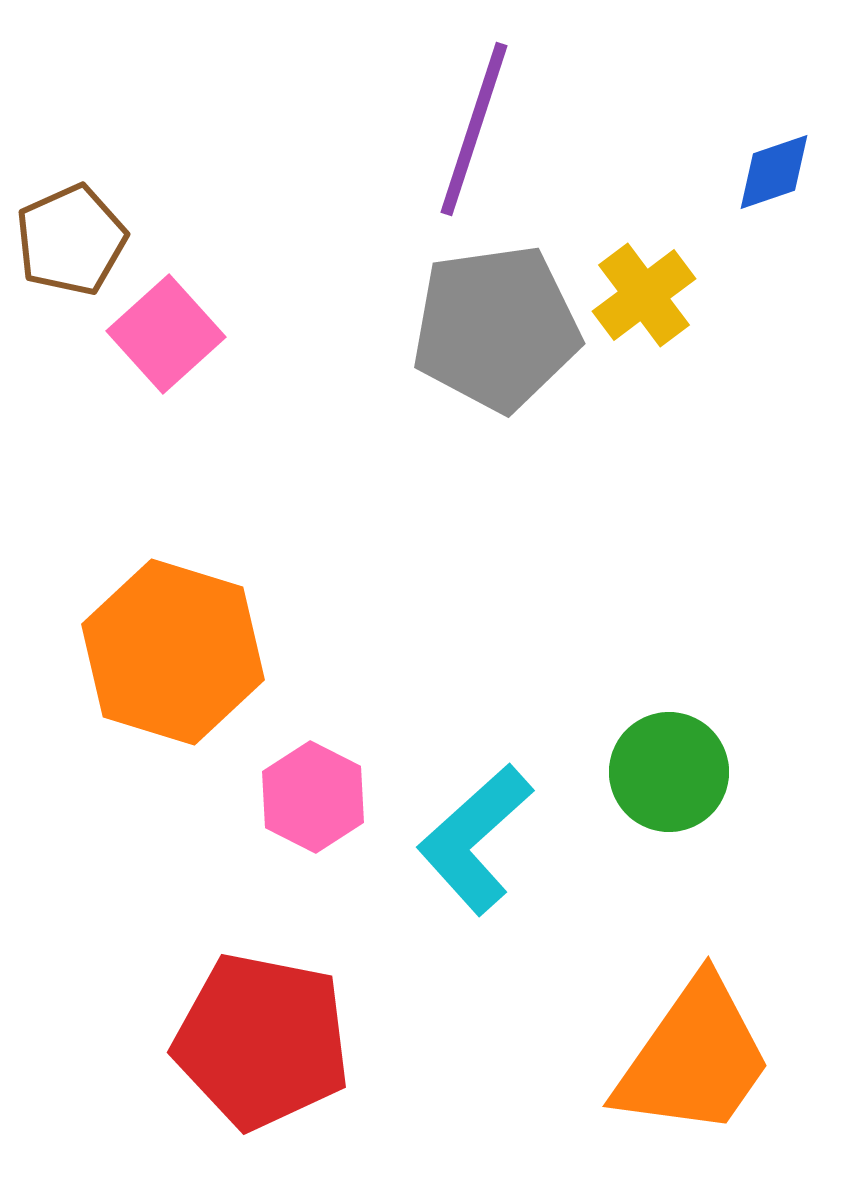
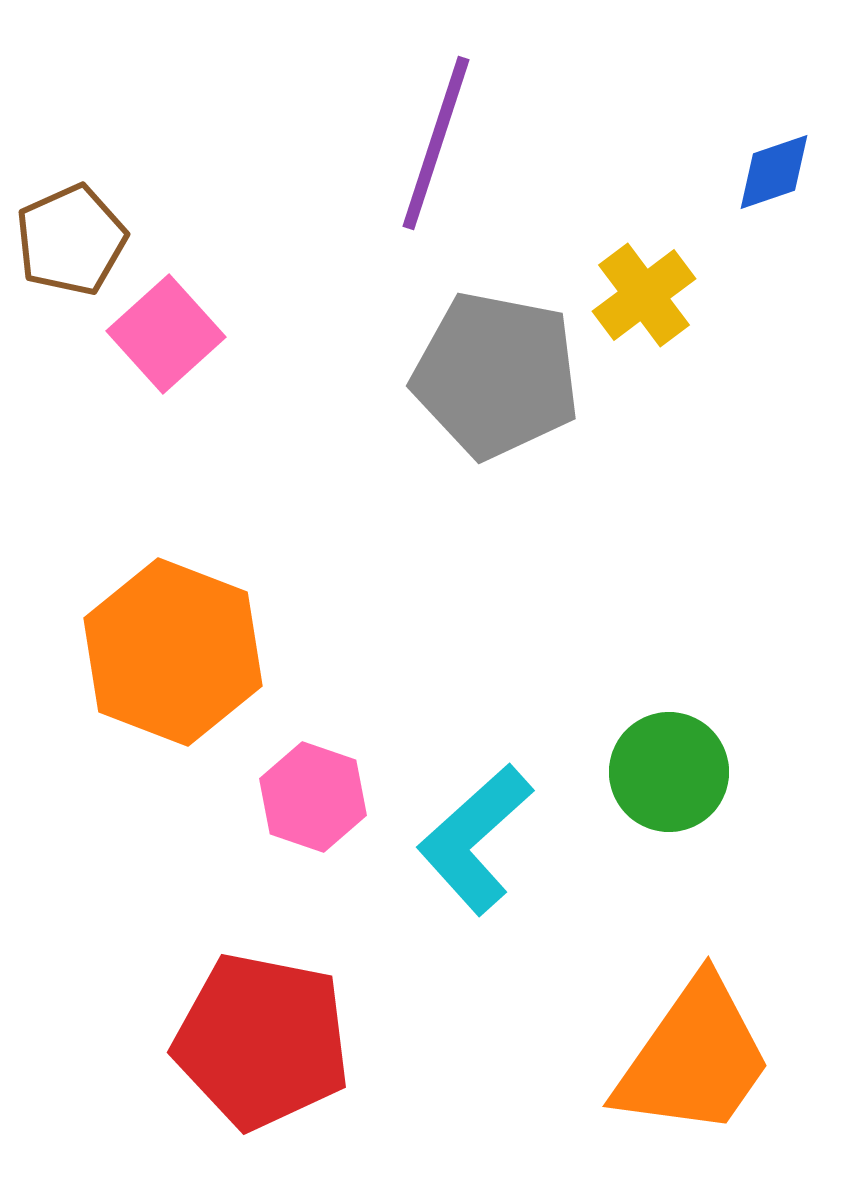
purple line: moved 38 px left, 14 px down
gray pentagon: moved 47 px down; rotated 19 degrees clockwise
orange hexagon: rotated 4 degrees clockwise
pink hexagon: rotated 8 degrees counterclockwise
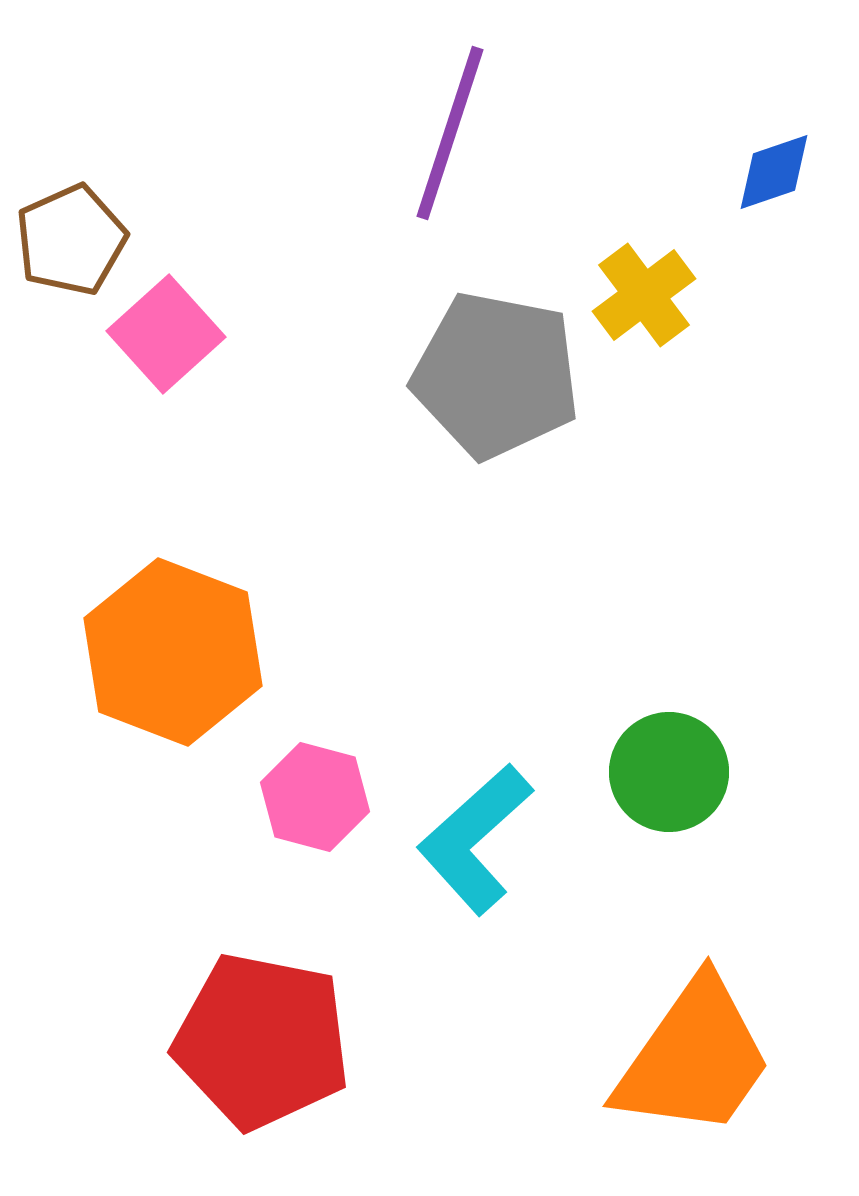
purple line: moved 14 px right, 10 px up
pink hexagon: moved 2 px right; rotated 4 degrees counterclockwise
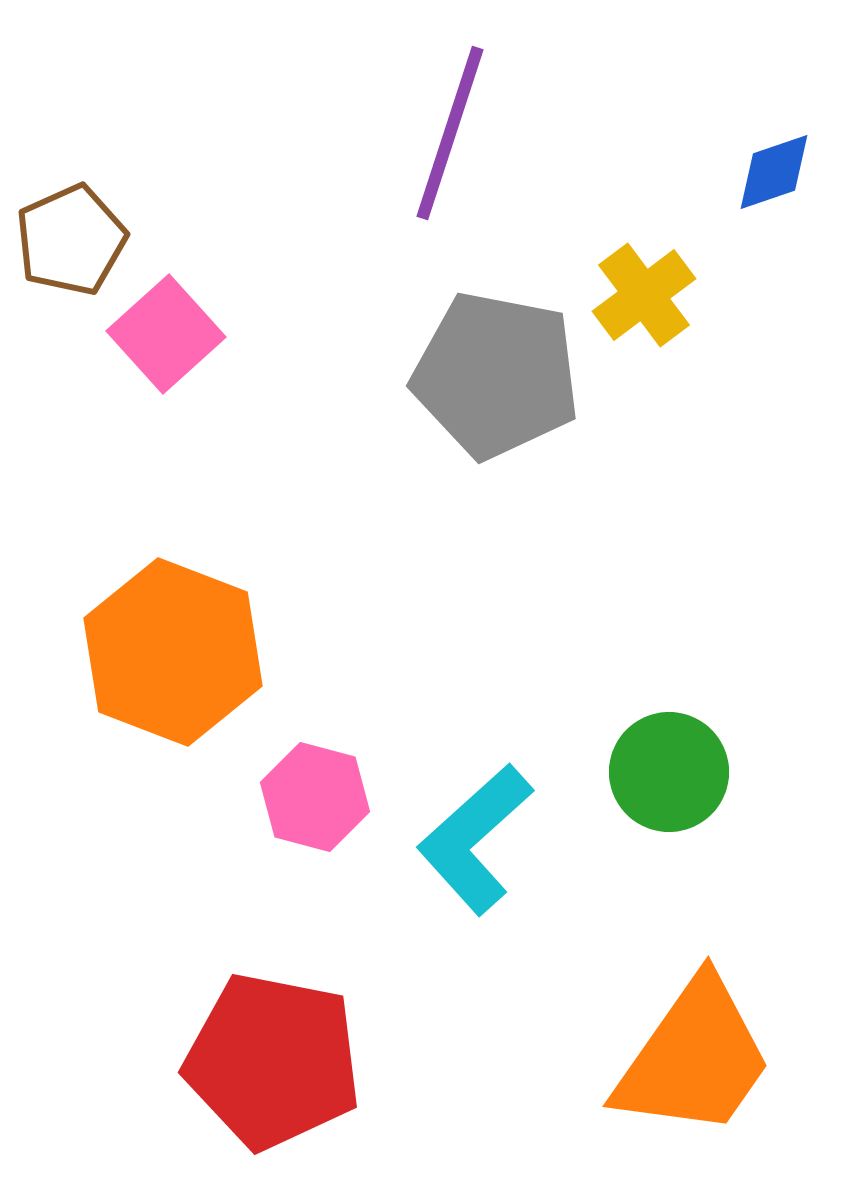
red pentagon: moved 11 px right, 20 px down
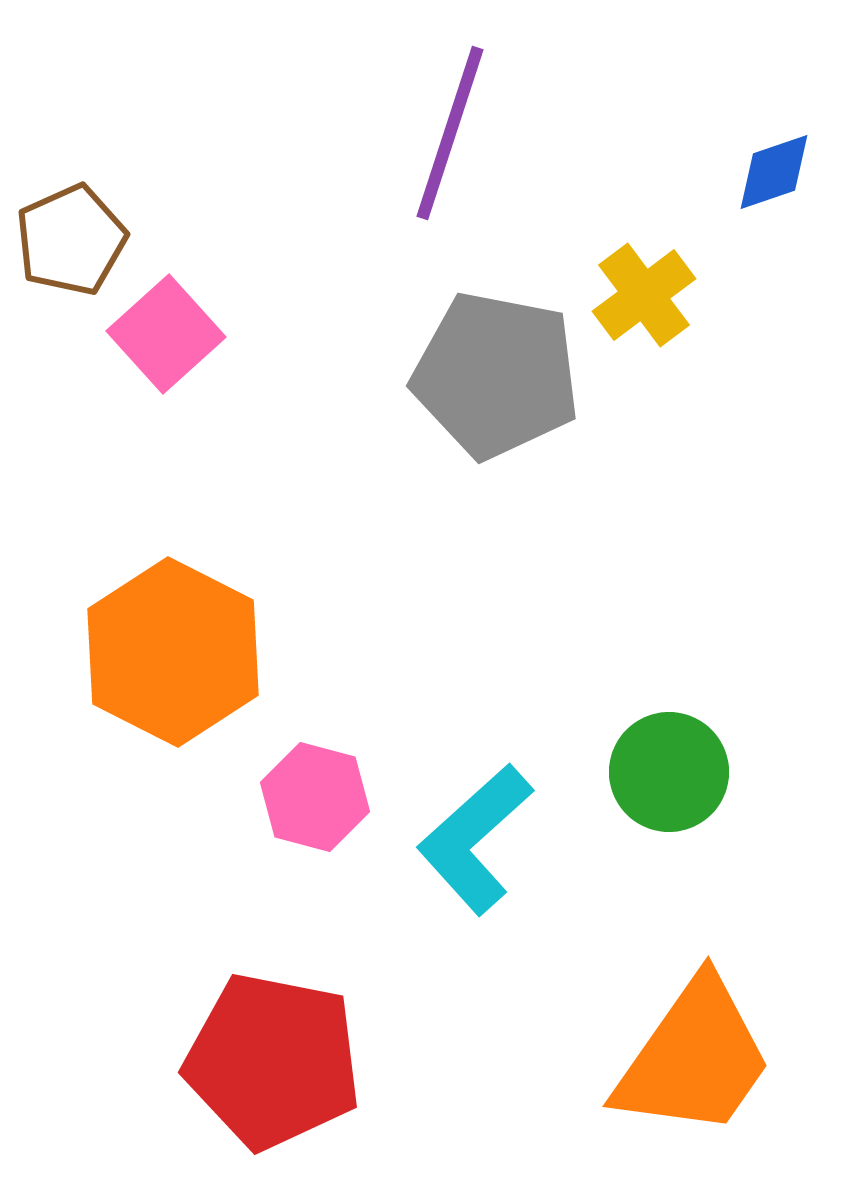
orange hexagon: rotated 6 degrees clockwise
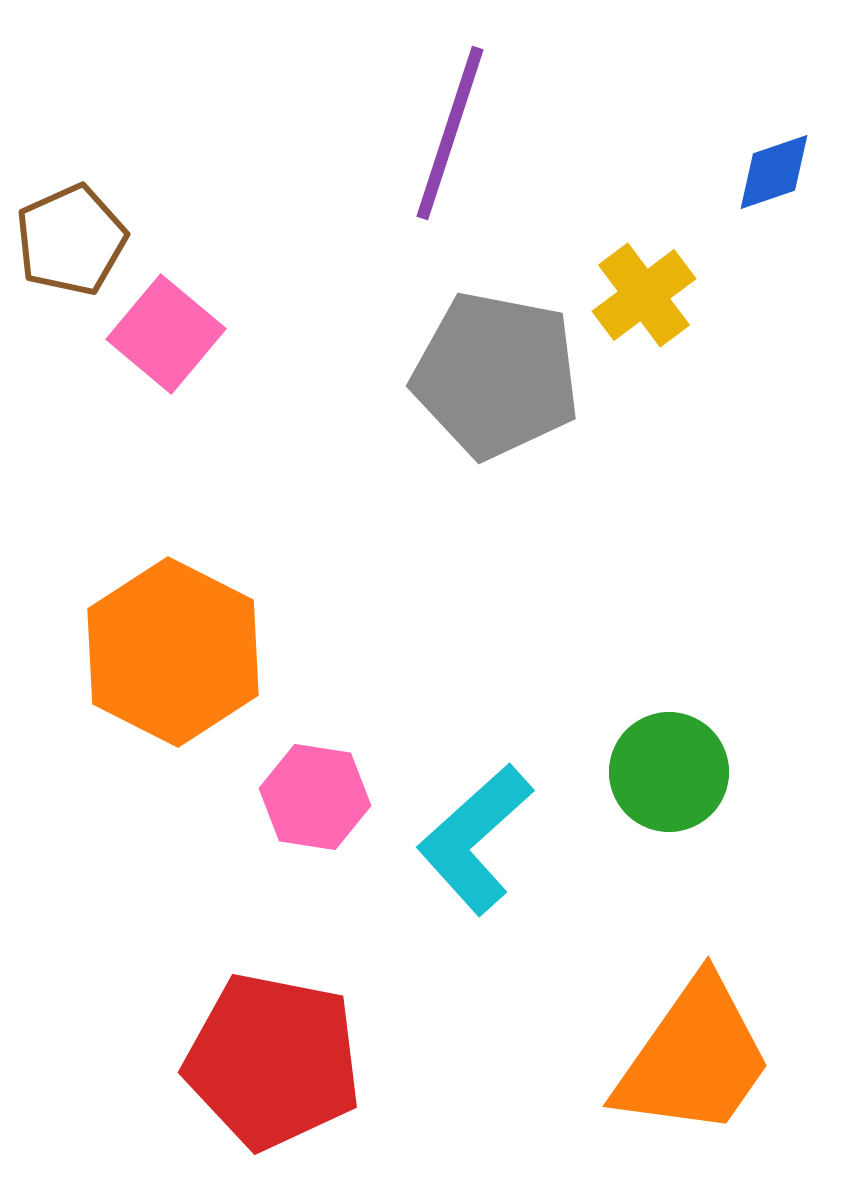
pink square: rotated 8 degrees counterclockwise
pink hexagon: rotated 6 degrees counterclockwise
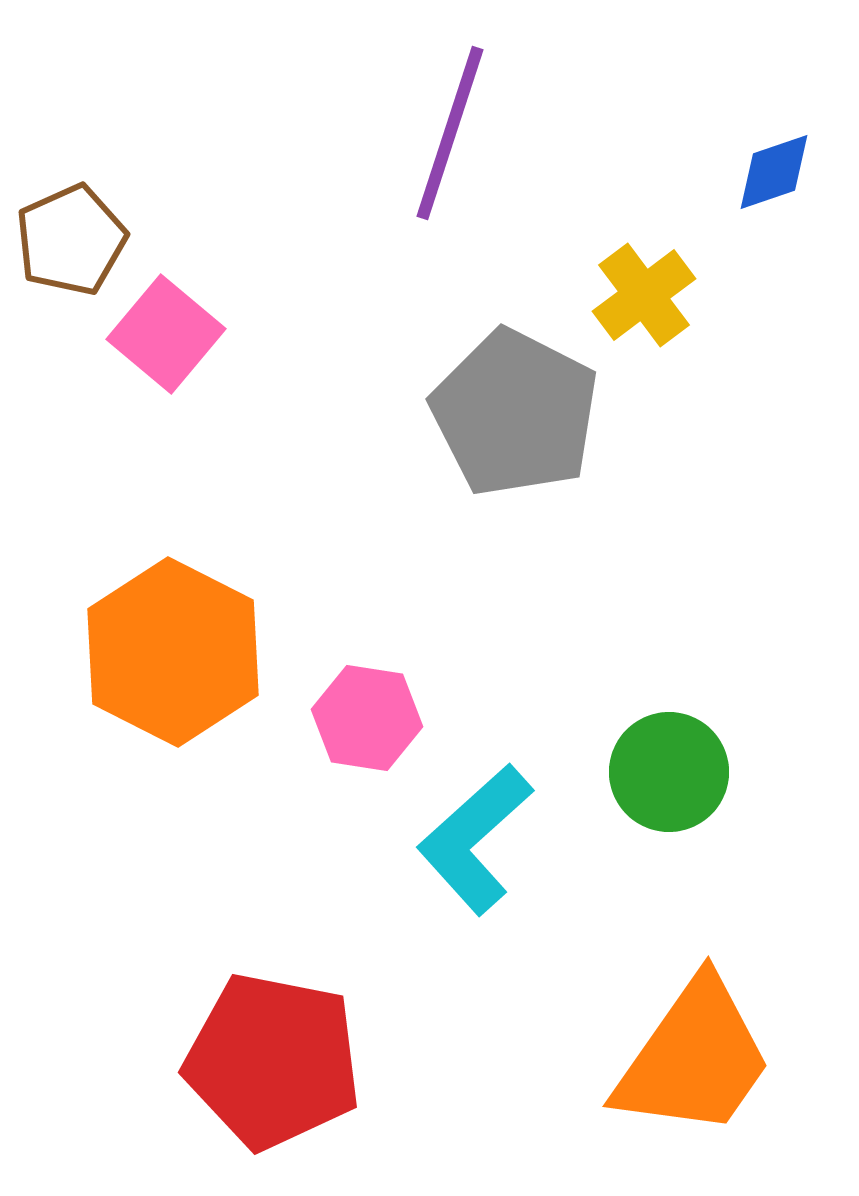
gray pentagon: moved 19 px right, 38 px down; rotated 16 degrees clockwise
pink hexagon: moved 52 px right, 79 px up
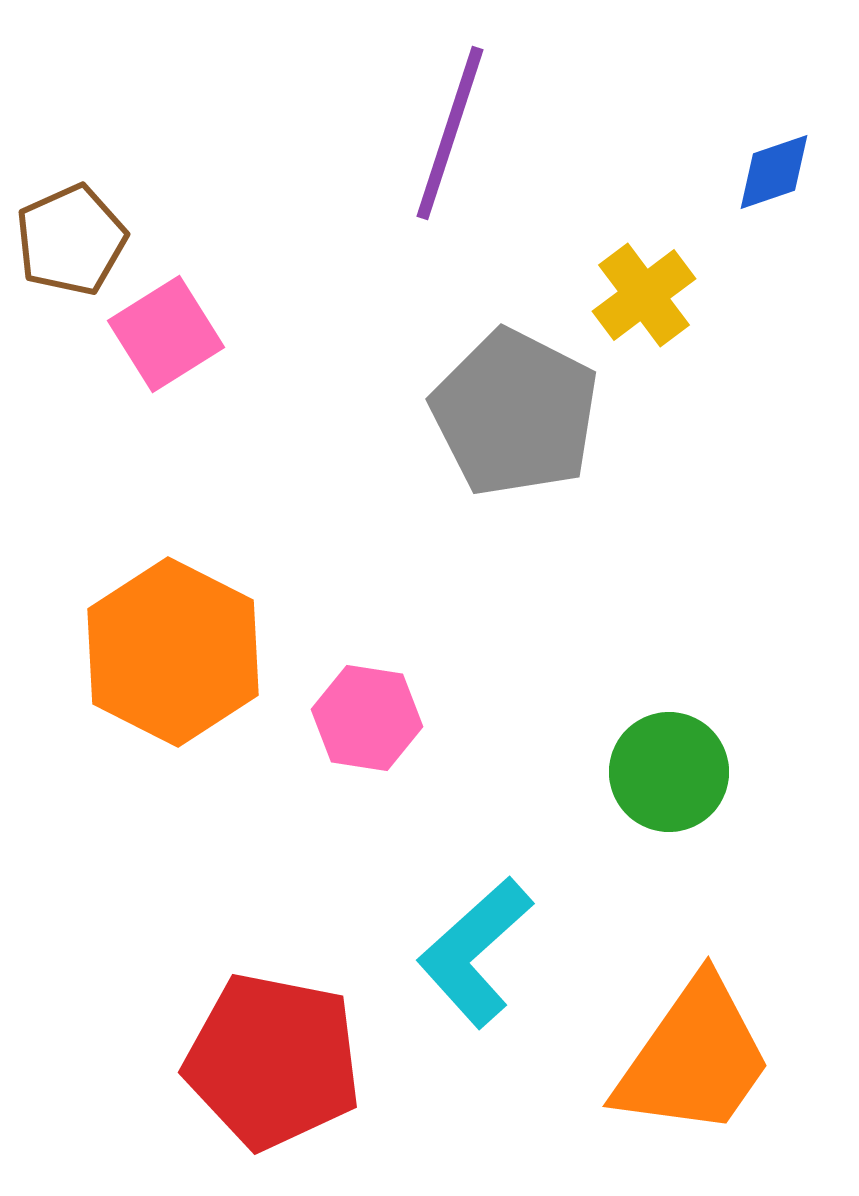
pink square: rotated 18 degrees clockwise
cyan L-shape: moved 113 px down
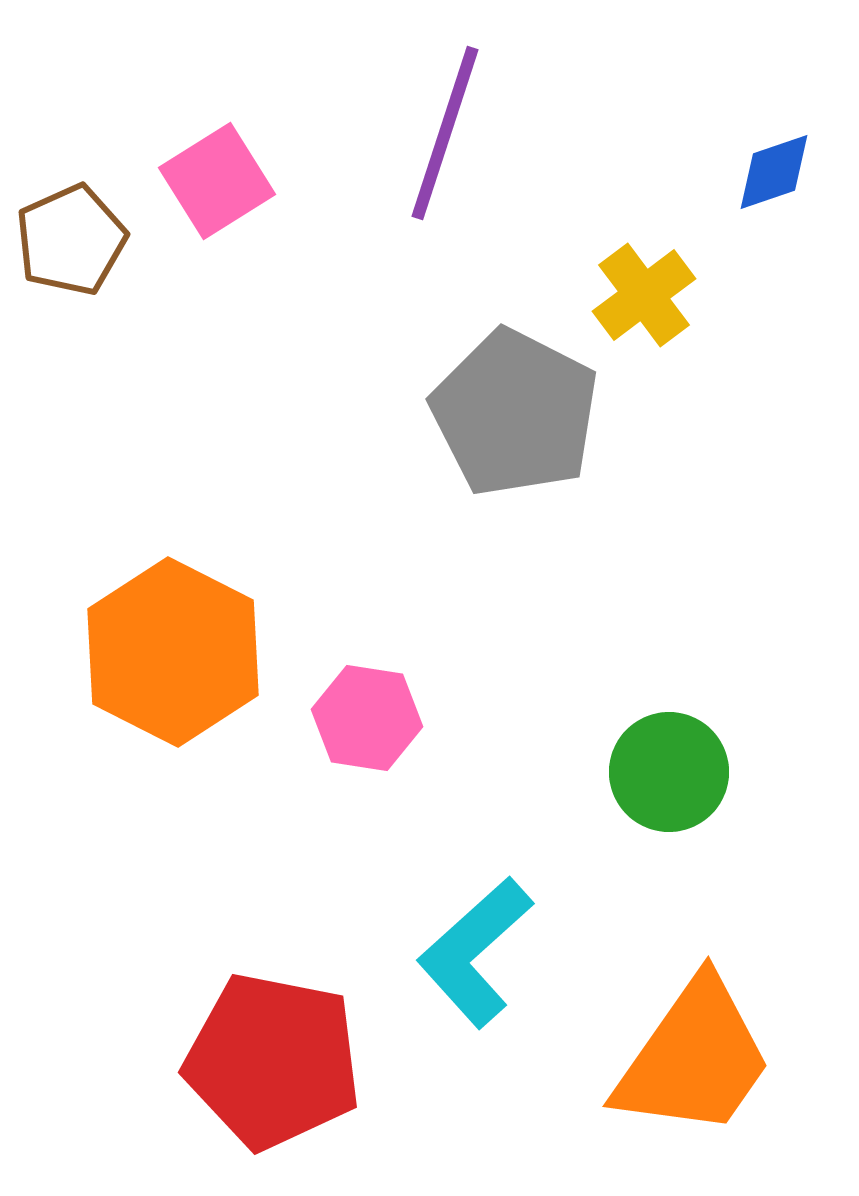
purple line: moved 5 px left
pink square: moved 51 px right, 153 px up
